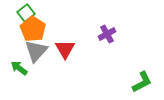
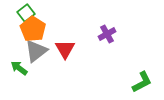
gray triangle: rotated 10 degrees clockwise
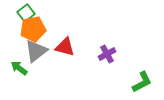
orange pentagon: rotated 30 degrees clockwise
purple cross: moved 20 px down
red triangle: moved 2 px up; rotated 45 degrees counterclockwise
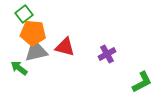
green square: moved 2 px left, 1 px down
orange pentagon: moved 4 px down; rotated 15 degrees clockwise
gray triangle: rotated 25 degrees clockwise
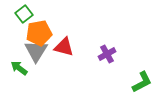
orange pentagon: moved 6 px right; rotated 15 degrees counterclockwise
red triangle: moved 1 px left
gray triangle: rotated 45 degrees counterclockwise
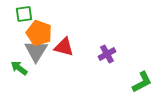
green square: rotated 30 degrees clockwise
orange pentagon: rotated 30 degrees clockwise
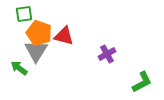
red triangle: moved 11 px up
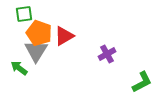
red triangle: rotated 45 degrees counterclockwise
